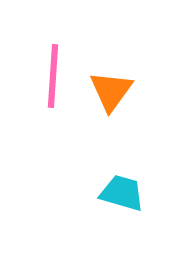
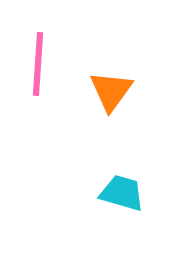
pink line: moved 15 px left, 12 px up
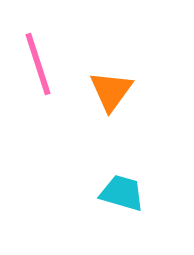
pink line: rotated 22 degrees counterclockwise
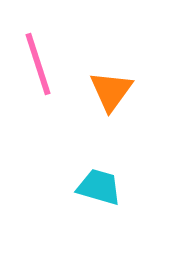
cyan trapezoid: moved 23 px left, 6 px up
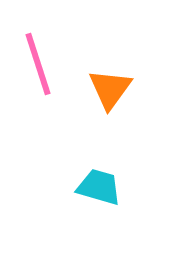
orange triangle: moved 1 px left, 2 px up
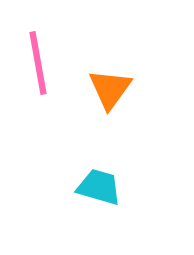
pink line: moved 1 px up; rotated 8 degrees clockwise
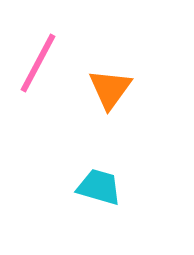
pink line: rotated 38 degrees clockwise
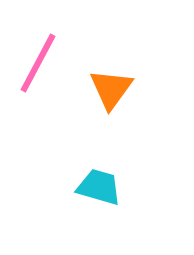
orange triangle: moved 1 px right
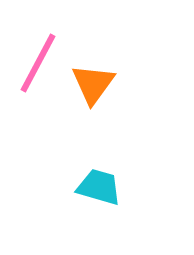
orange triangle: moved 18 px left, 5 px up
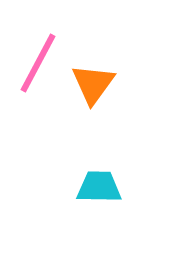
cyan trapezoid: rotated 15 degrees counterclockwise
